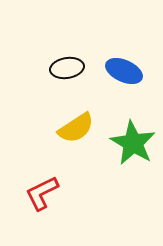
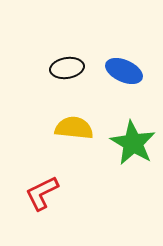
yellow semicircle: moved 2 px left; rotated 141 degrees counterclockwise
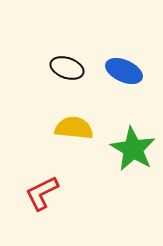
black ellipse: rotated 28 degrees clockwise
green star: moved 6 px down
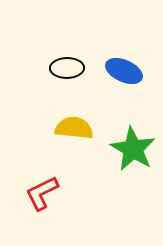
black ellipse: rotated 20 degrees counterclockwise
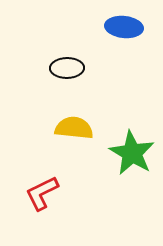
blue ellipse: moved 44 px up; rotated 18 degrees counterclockwise
green star: moved 1 px left, 4 px down
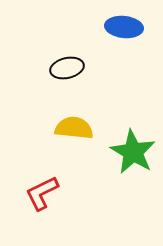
black ellipse: rotated 12 degrees counterclockwise
green star: moved 1 px right, 1 px up
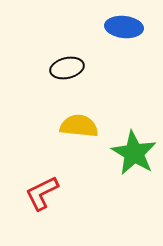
yellow semicircle: moved 5 px right, 2 px up
green star: moved 1 px right, 1 px down
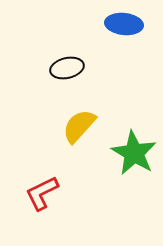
blue ellipse: moved 3 px up
yellow semicircle: rotated 54 degrees counterclockwise
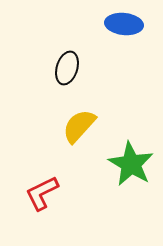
black ellipse: rotated 60 degrees counterclockwise
green star: moved 3 px left, 11 px down
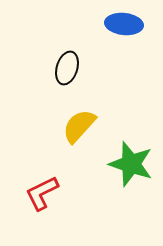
green star: rotated 12 degrees counterclockwise
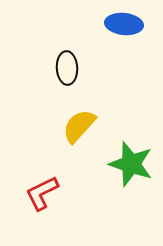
black ellipse: rotated 20 degrees counterclockwise
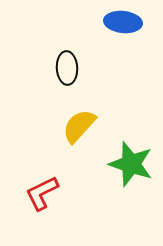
blue ellipse: moved 1 px left, 2 px up
